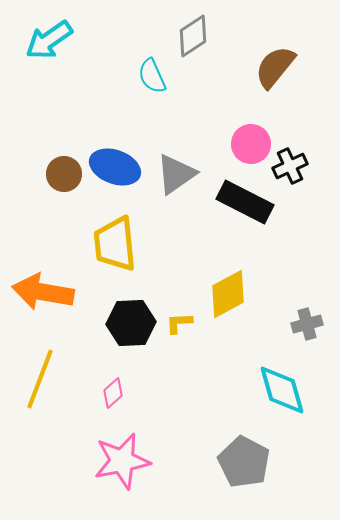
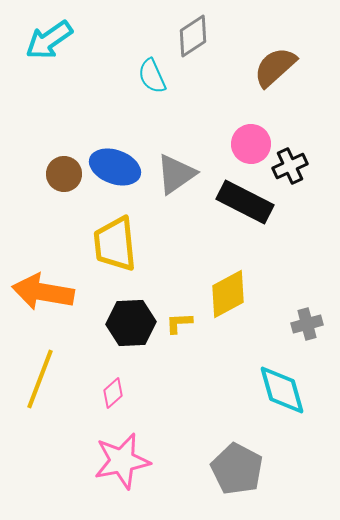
brown semicircle: rotated 9 degrees clockwise
gray pentagon: moved 7 px left, 7 px down
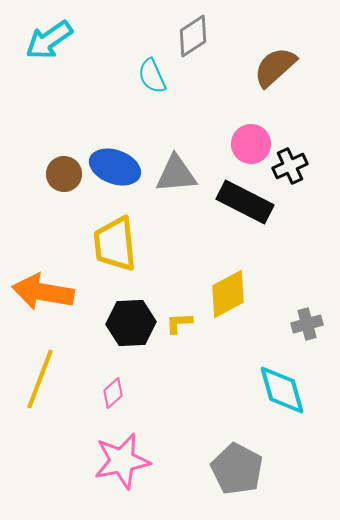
gray triangle: rotated 30 degrees clockwise
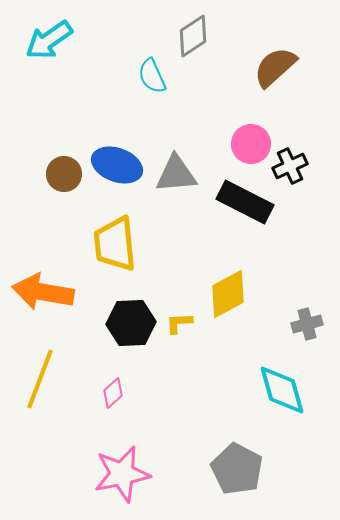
blue ellipse: moved 2 px right, 2 px up
pink star: moved 13 px down
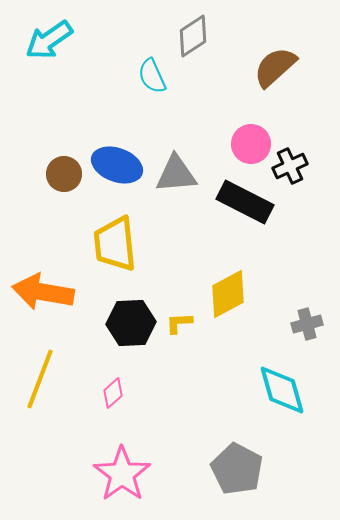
pink star: rotated 24 degrees counterclockwise
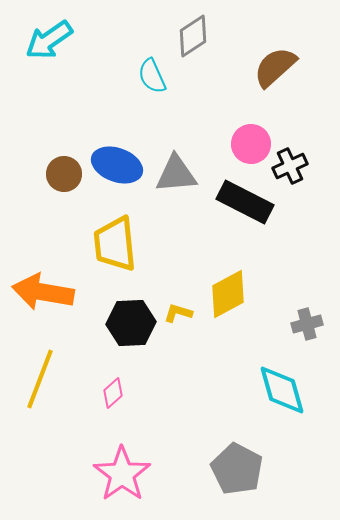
yellow L-shape: moved 1 px left, 10 px up; rotated 20 degrees clockwise
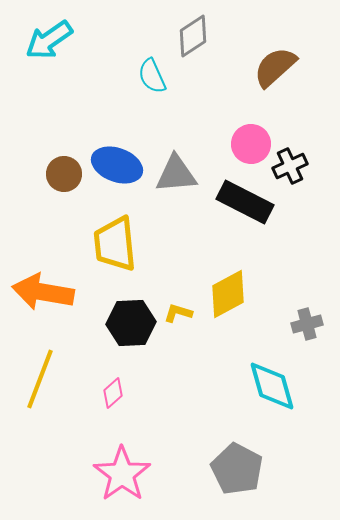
cyan diamond: moved 10 px left, 4 px up
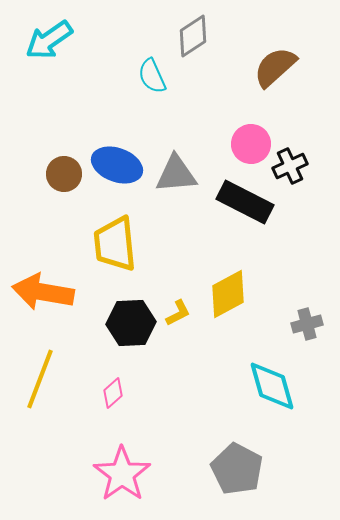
yellow L-shape: rotated 136 degrees clockwise
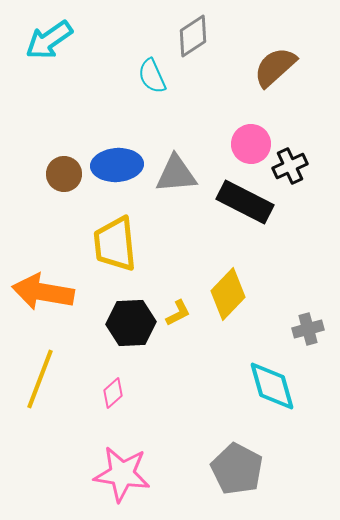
blue ellipse: rotated 24 degrees counterclockwise
yellow diamond: rotated 18 degrees counterclockwise
gray cross: moved 1 px right, 5 px down
pink star: rotated 28 degrees counterclockwise
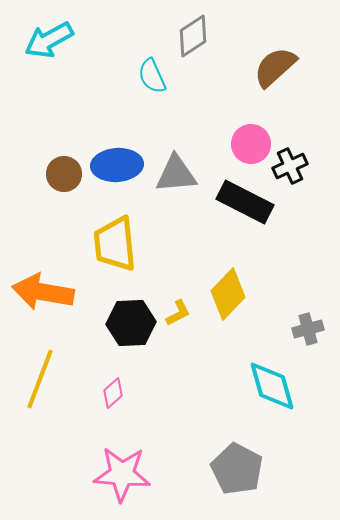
cyan arrow: rotated 6 degrees clockwise
pink star: rotated 4 degrees counterclockwise
